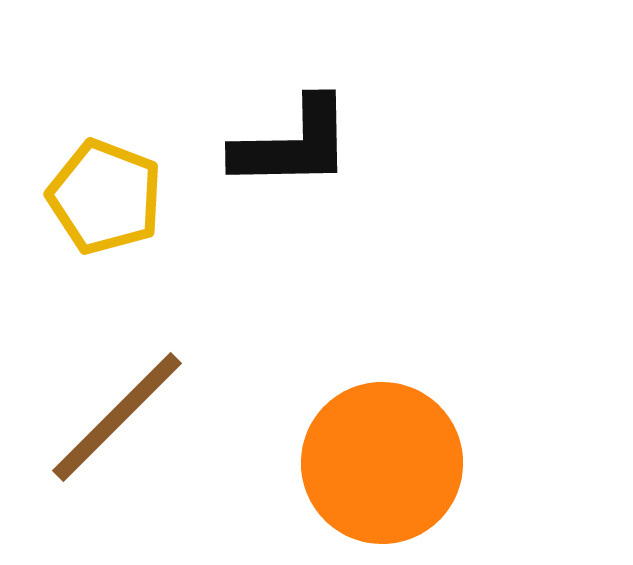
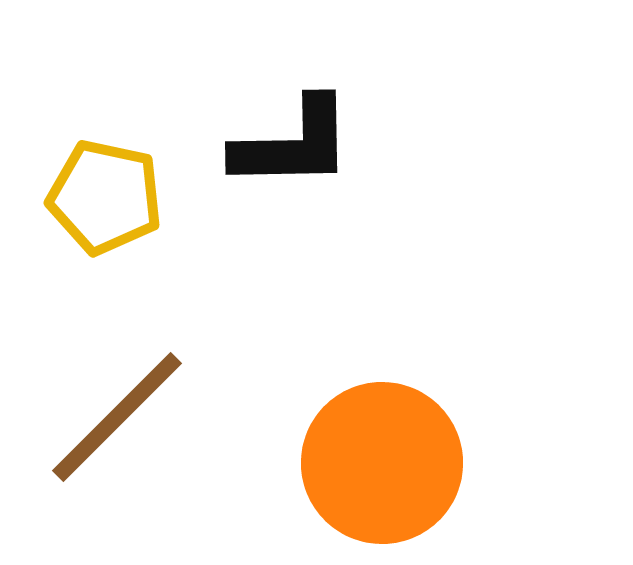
yellow pentagon: rotated 9 degrees counterclockwise
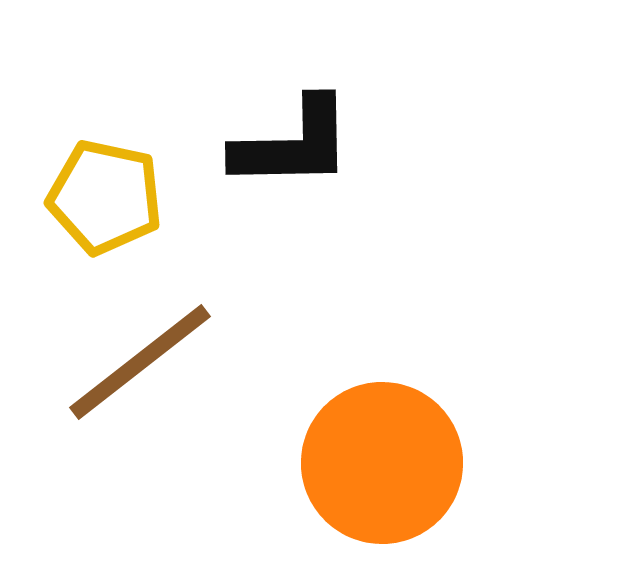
brown line: moved 23 px right, 55 px up; rotated 7 degrees clockwise
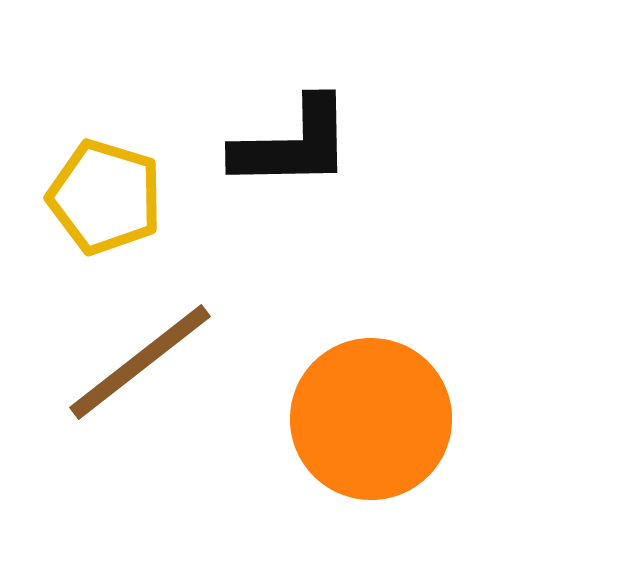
yellow pentagon: rotated 5 degrees clockwise
orange circle: moved 11 px left, 44 px up
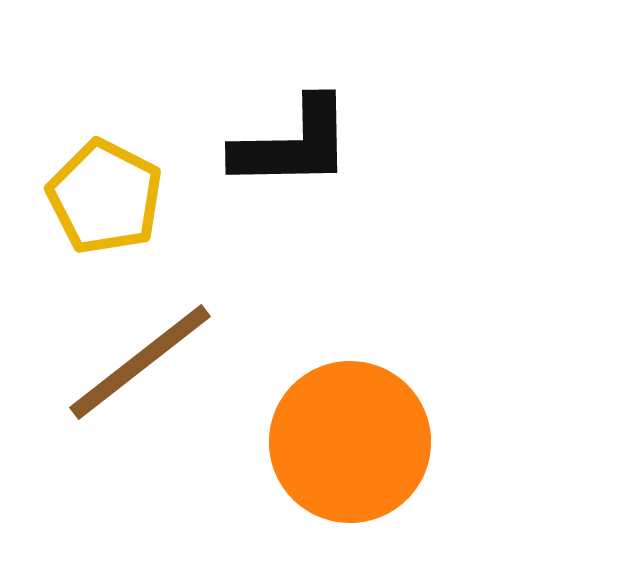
yellow pentagon: rotated 10 degrees clockwise
orange circle: moved 21 px left, 23 px down
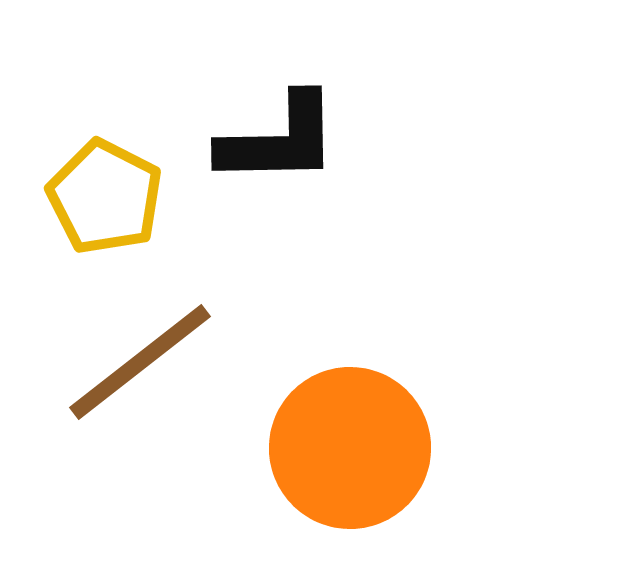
black L-shape: moved 14 px left, 4 px up
orange circle: moved 6 px down
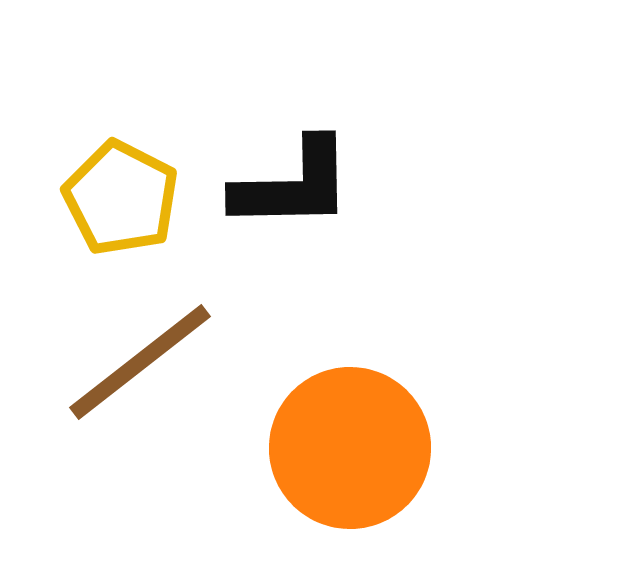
black L-shape: moved 14 px right, 45 px down
yellow pentagon: moved 16 px right, 1 px down
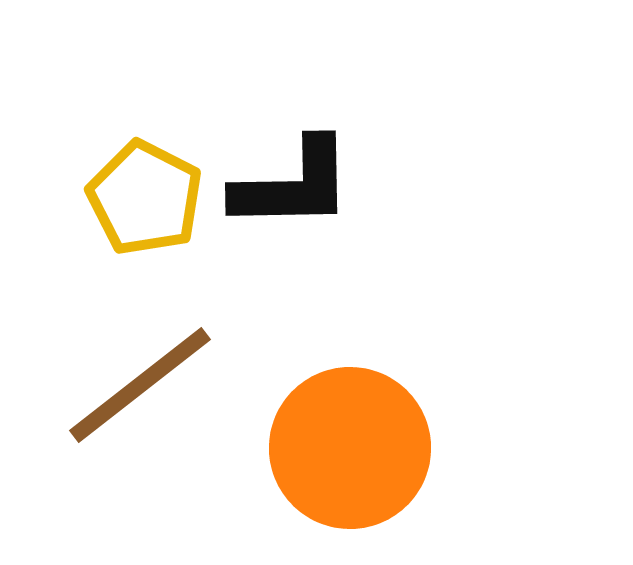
yellow pentagon: moved 24 px right
brown line: moved 23 px down
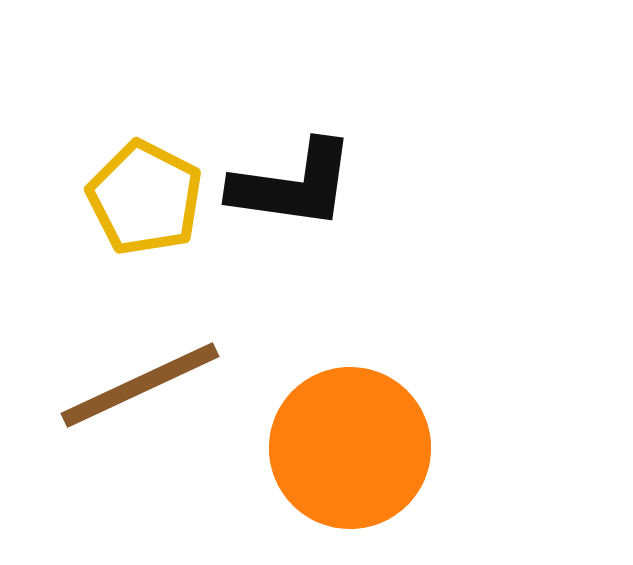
black L-shape: rotated 9 degrees clockwise
brown line: rotated 13 degrees clockwise
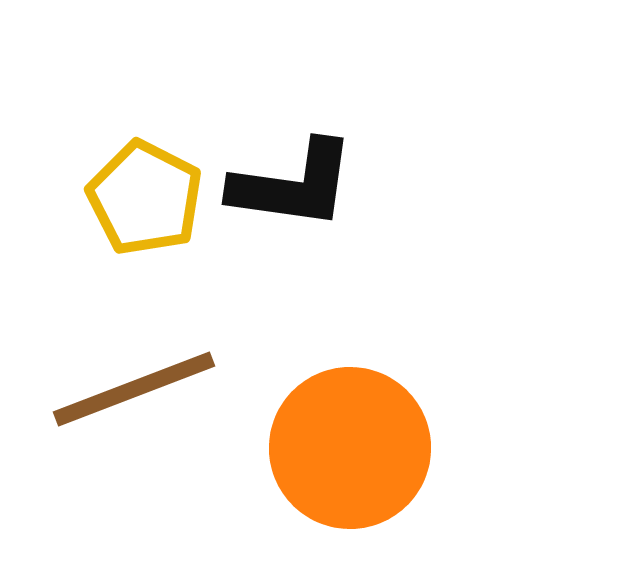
brown line: moved 6 px left, 4 px down; rotated 4 degrees clockwise
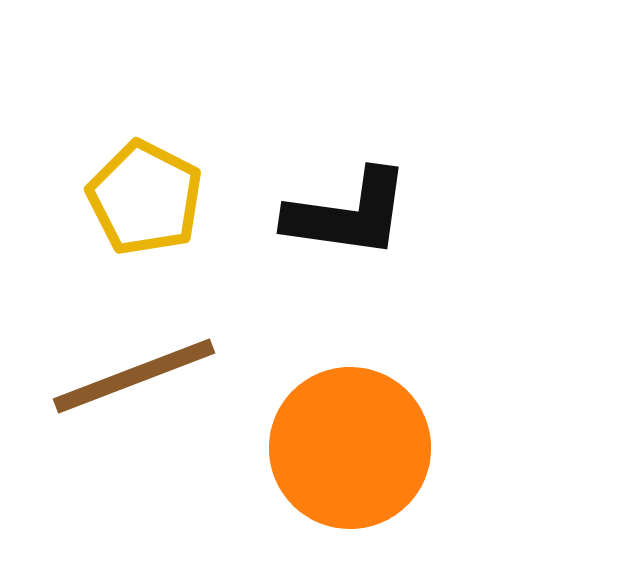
black L-shape: moved 55 px right, 29 px down
brown line: moved 13 px up
